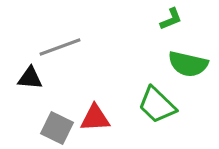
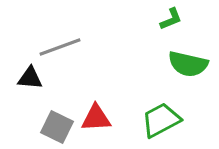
green trapezoid: moved 4 px right, 15 px down; rotated 108 degrees clockwise
red triangle: moved 1 px right
gray square: moved 1 px up
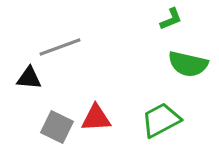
black triangle: moved 1 px left
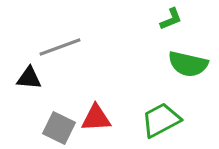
gray square: moved 2 px right, 1 px down
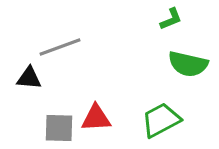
gray square: rotated 24 degrees counterclockwise
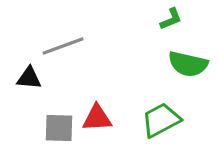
gray line: moved 3 px right, 1 px up
red triangle: moved 1 px right
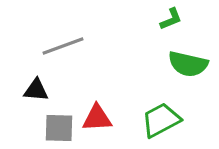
black triangle: moved 7 px right, 12 px down
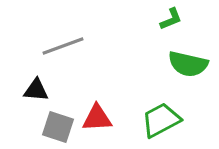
gray square: moved 1 px left, 1 px up; rotated 16 degrees clockwise
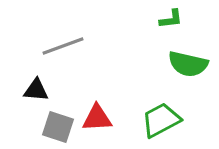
green L-shape: rotated 15 degrees clockwise
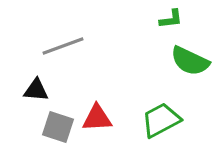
green semicircle: moved 2 px right, 3 px up; rotated 12 degrees clockwise
